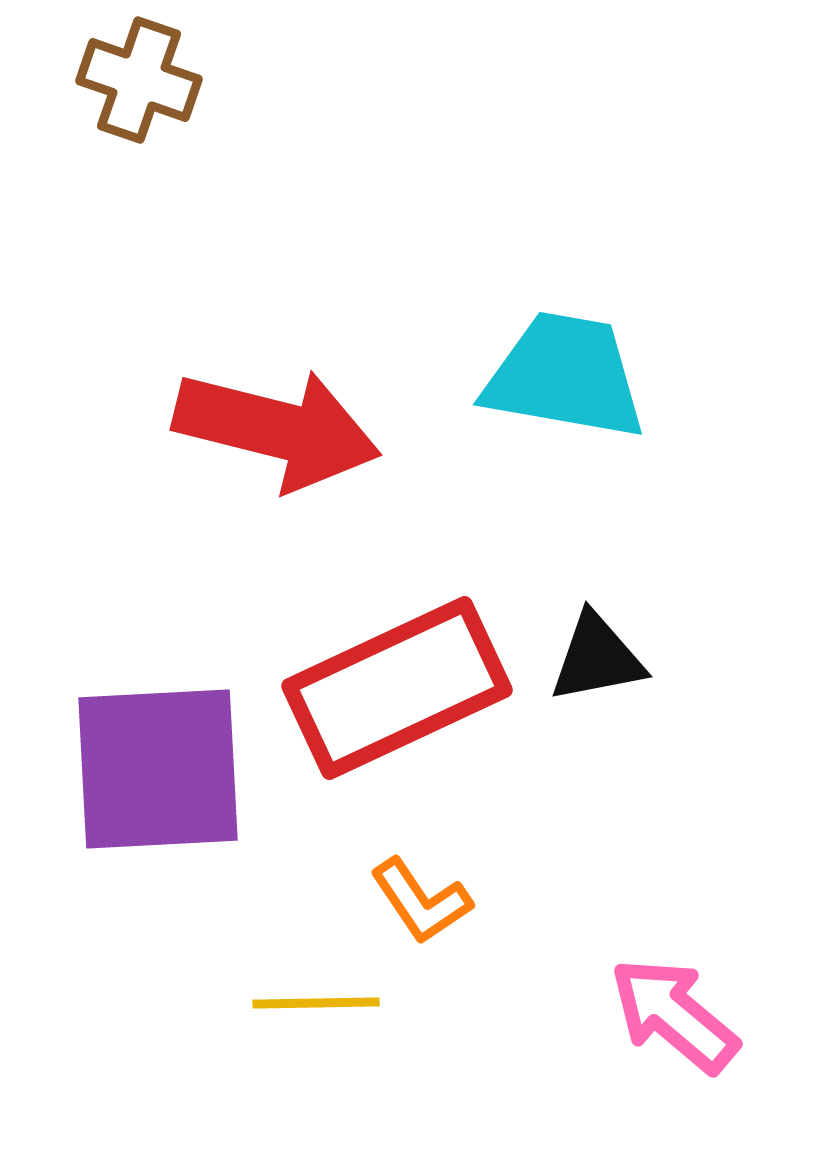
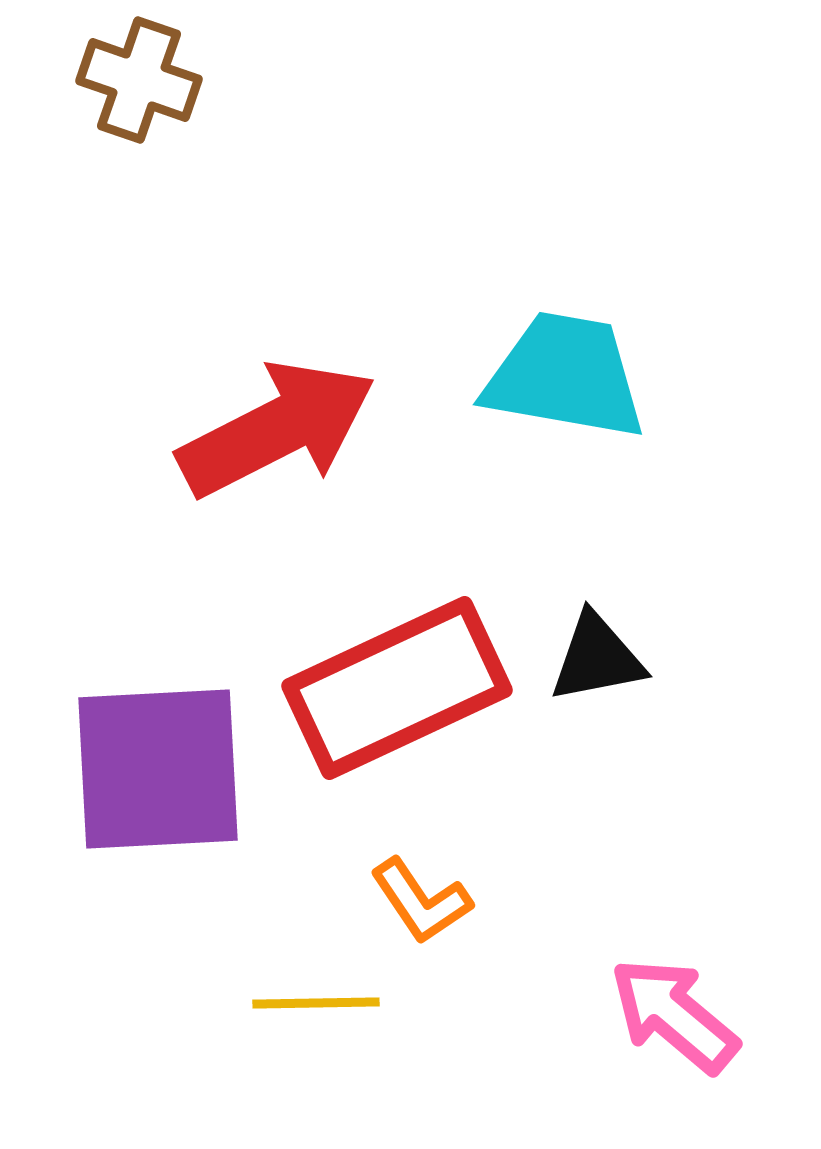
red arrow: rotated 41 degrees counterclockwise
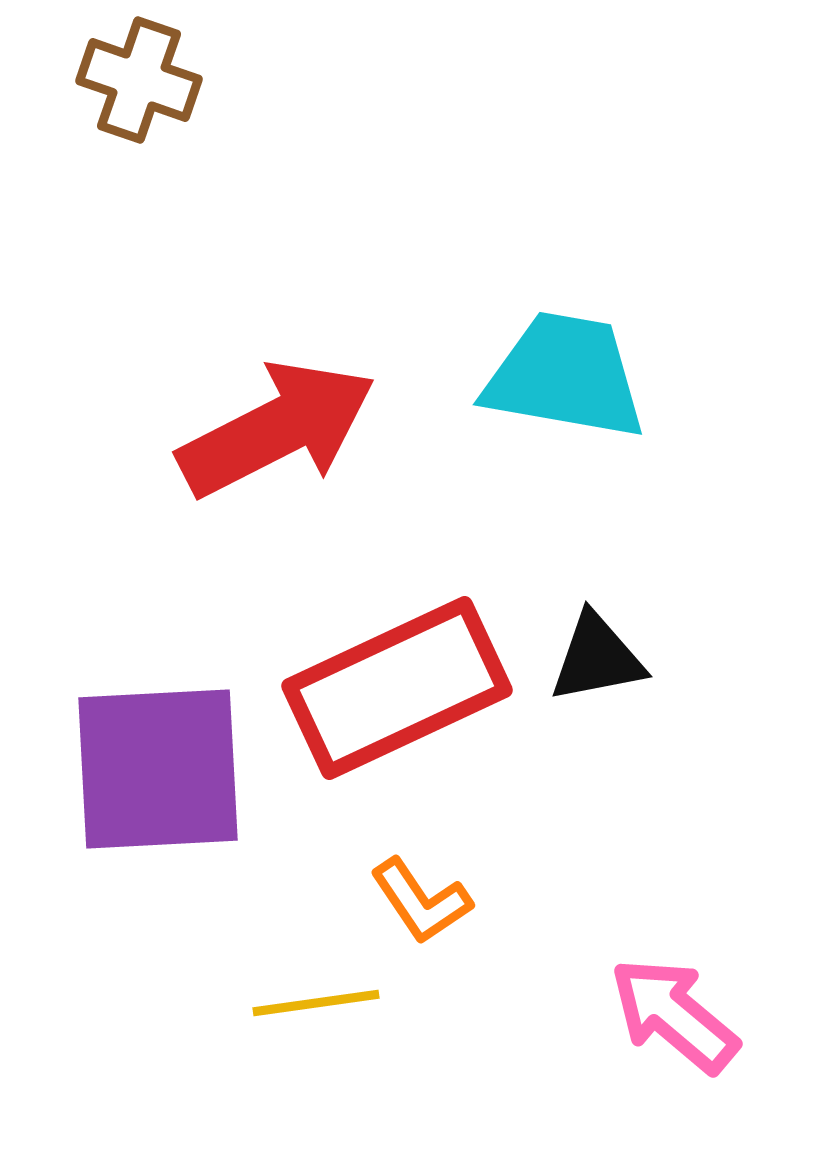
yellow line: rotated 7 degrees counterclockwise
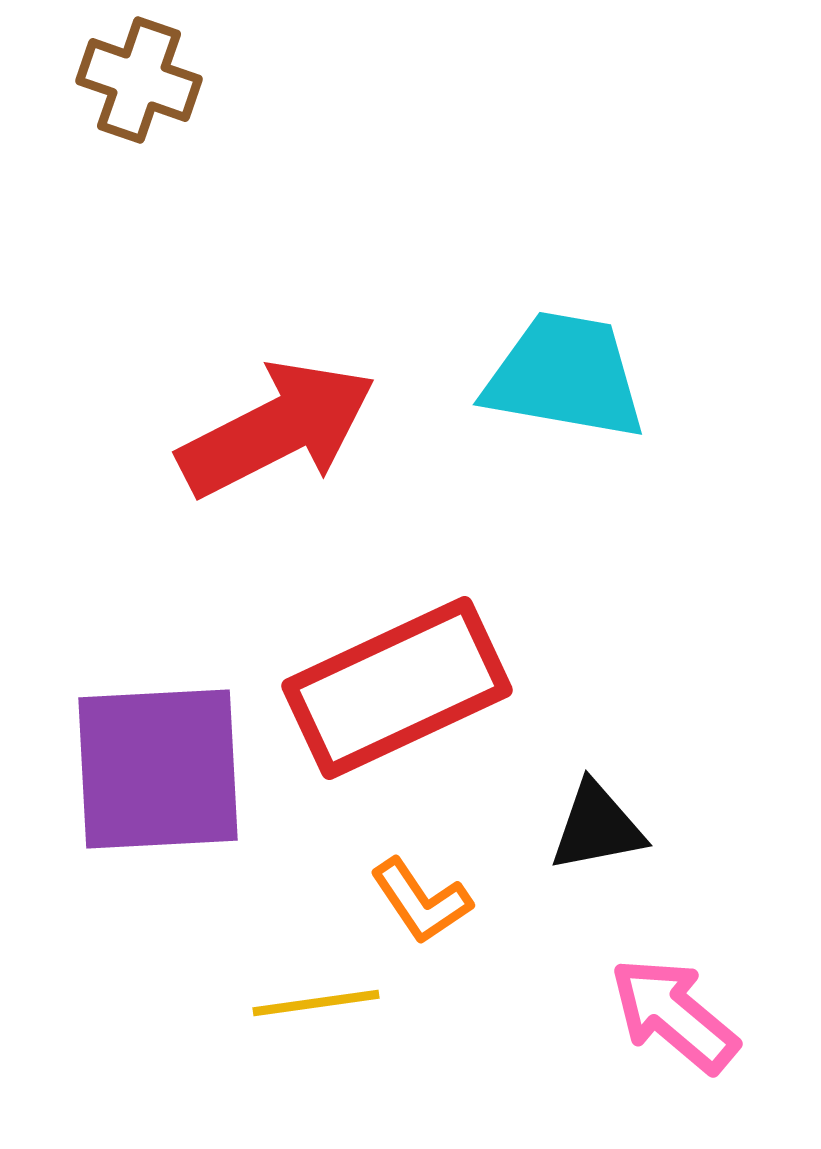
black triangle: moved 169 px down
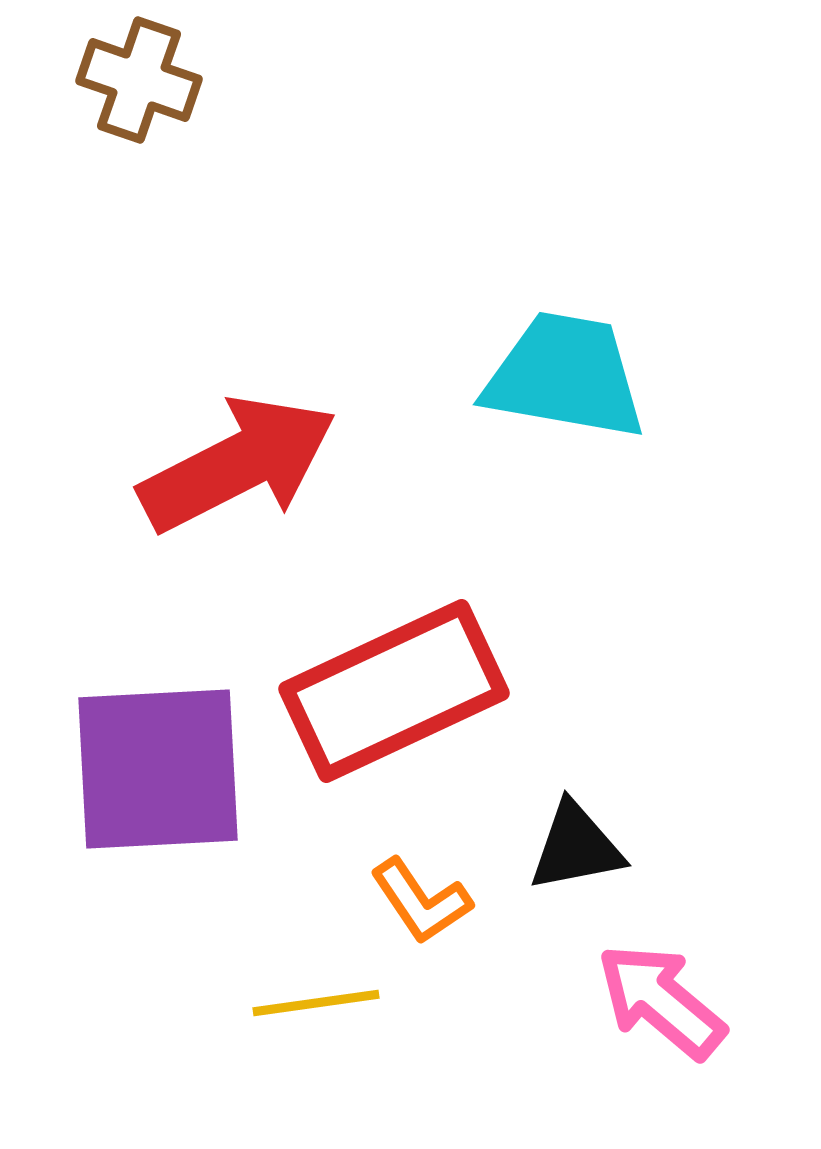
red arrow: moved 39 px left, 35 px down
red rectangle: moved 3 px left, 3 px down
black triangle: moved 21 px left, 20 px down
pink arrow: moved 13 px left, 14 px up
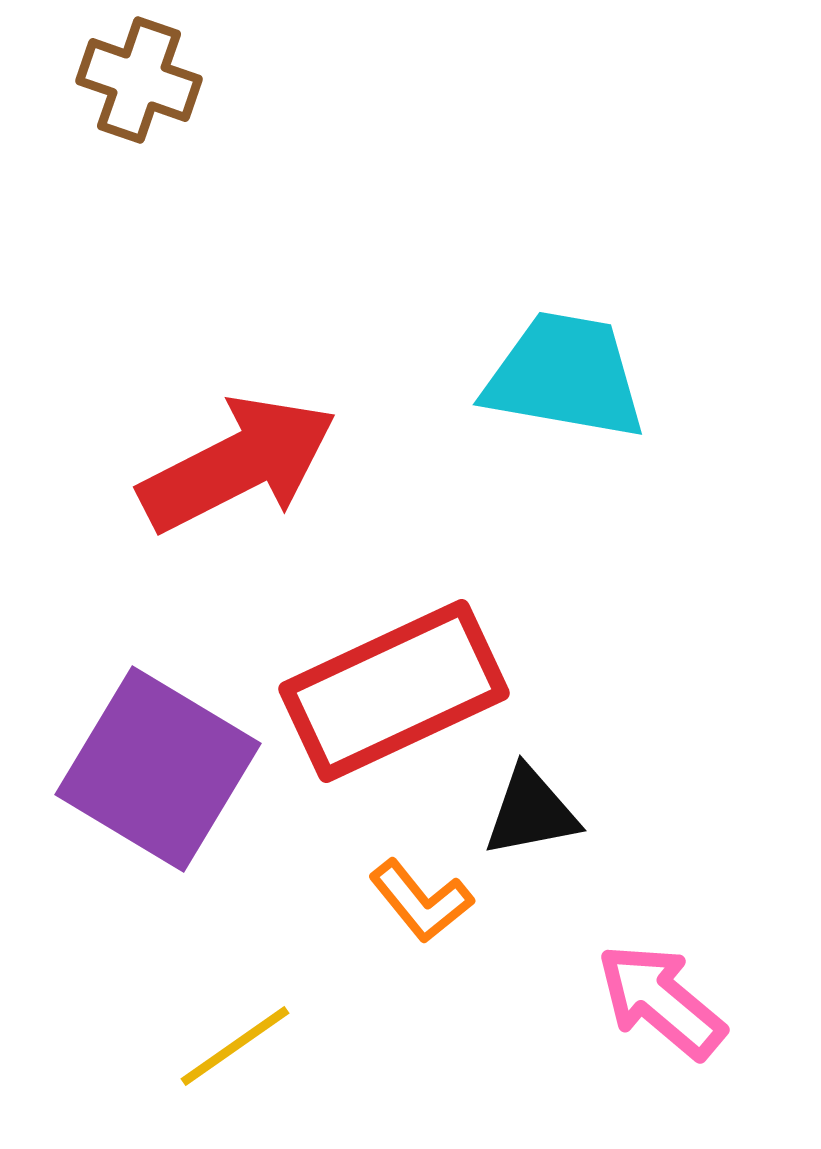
purple square: rotated 34 degrees clockwise
black triangle: moved 45 px left, 35 px up
orange L-shape: rotated 5 degrees counterclockwise
yellow line: moved 81 px left, 43 px down; rotated 27 degrees counterclockwise
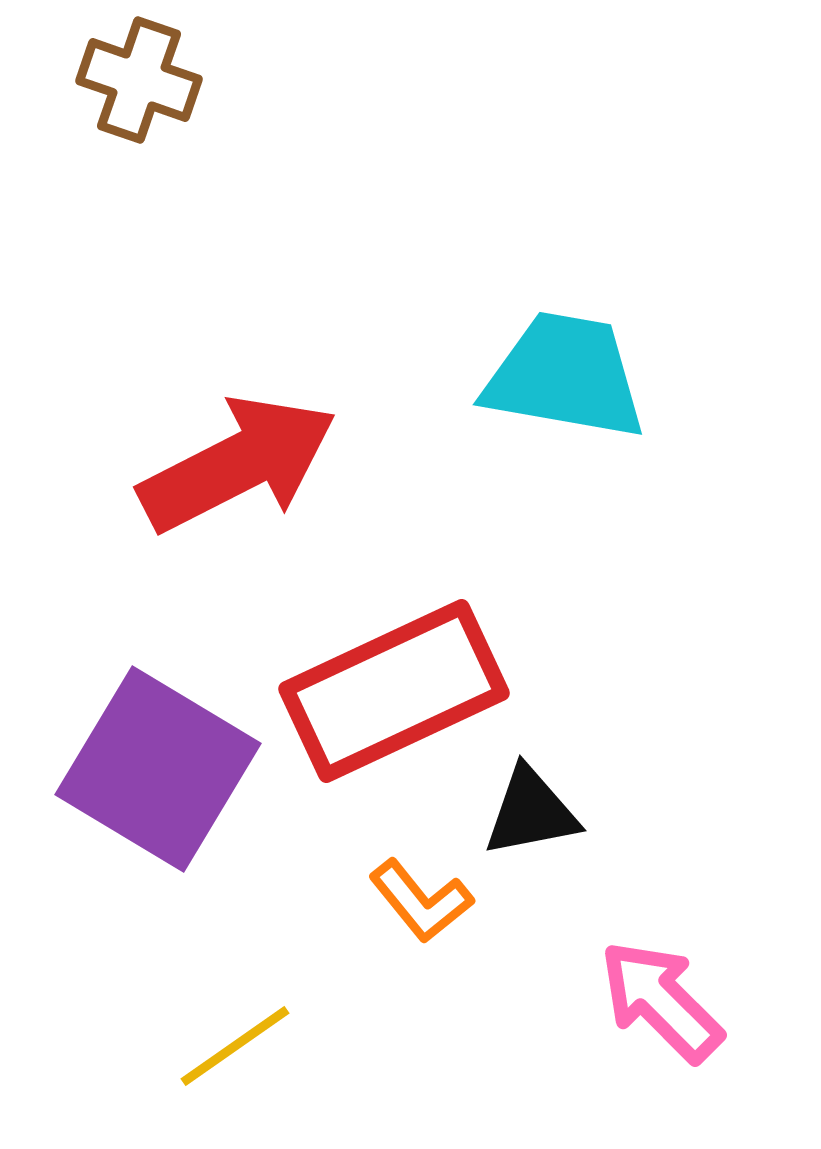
pink arrow: rotated 5 degrees clockwise
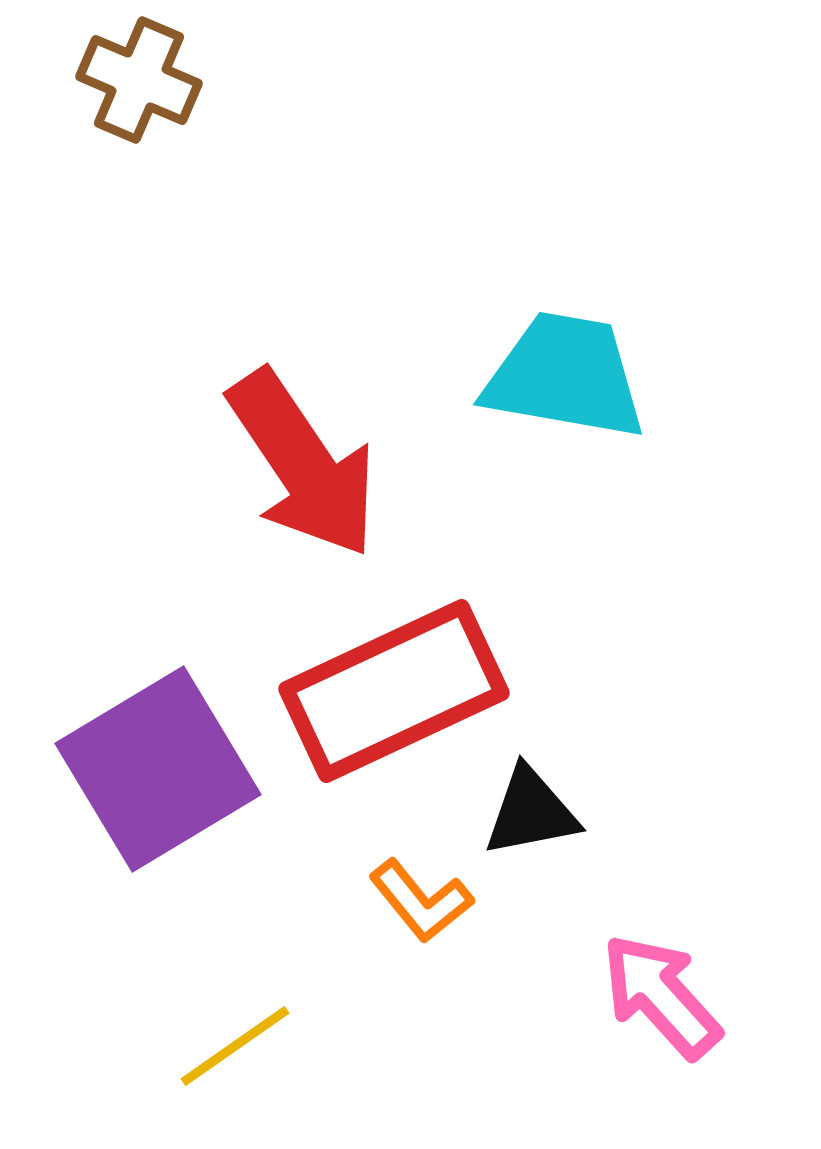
brown cross: rotated 4 degrees clockwise
red arrow: moved 65 px right; rotated 83 degrees clockwise
purple square: rotated 28 degrees clockwise
pink arrow: moved 5 px up; rotated 3 degrees clockwise
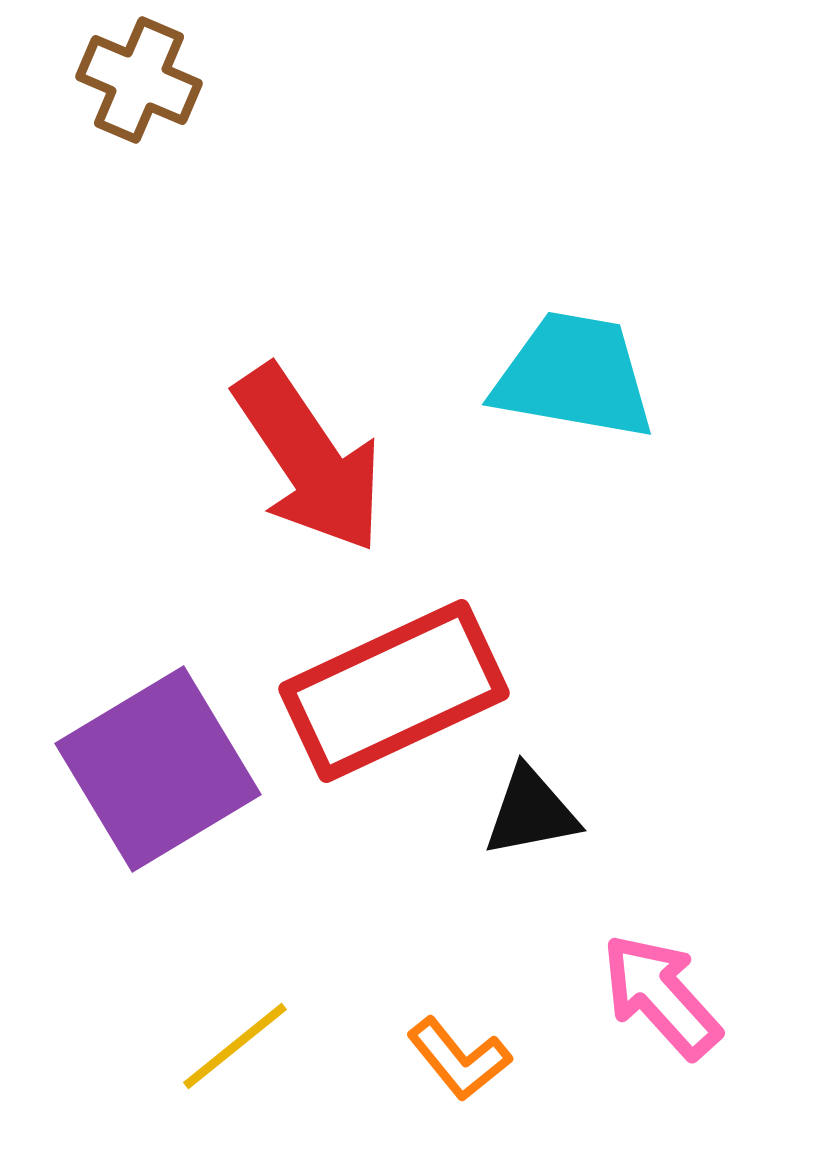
cyan trapezoid: moved 9 px right
red arrow: moved 6 px right, 5 px up
orange L-shape: moved 38 px right, 158 px down
yellow line: rotated 4 degrees counterclockwise
